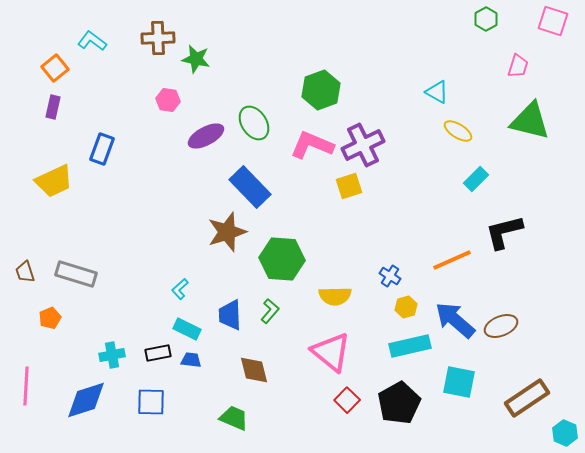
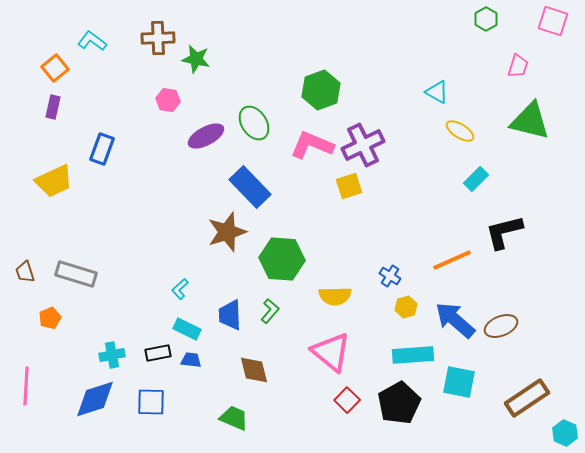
yellow ellipse at (458, 131): moved 2 px right
cyan rectangle at (410, 346): moved 3 px right, 9 px down; rotated 9 degrees clockwise
blue diamond at (86, 400): moved 9 px right, 1 px up
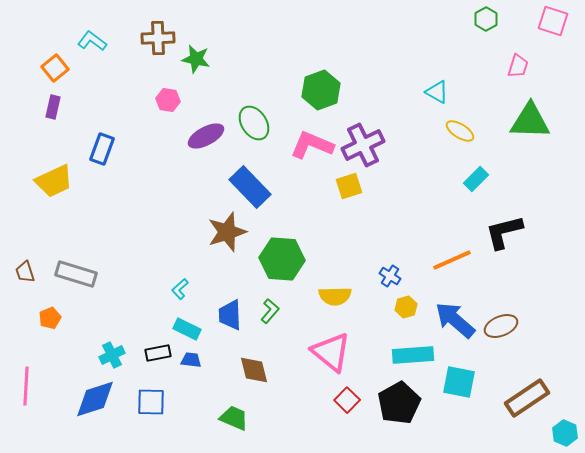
green triangle at (530, 121): rotated 12 degrees counterclockwise
cyan cross at (112, 355): rotated 15 degrees counterclockwise
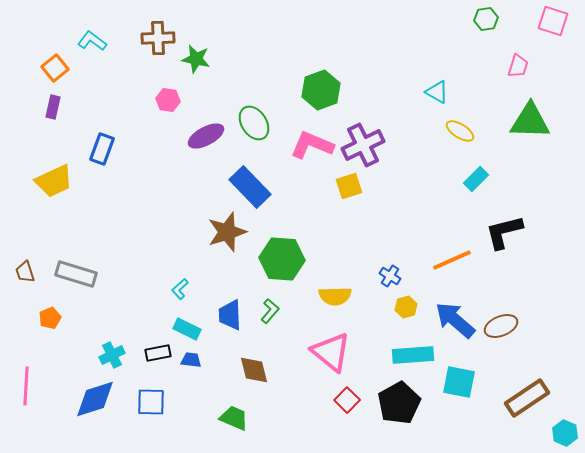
green hexagon at (486, 19): rotated 20 degrees clockwise
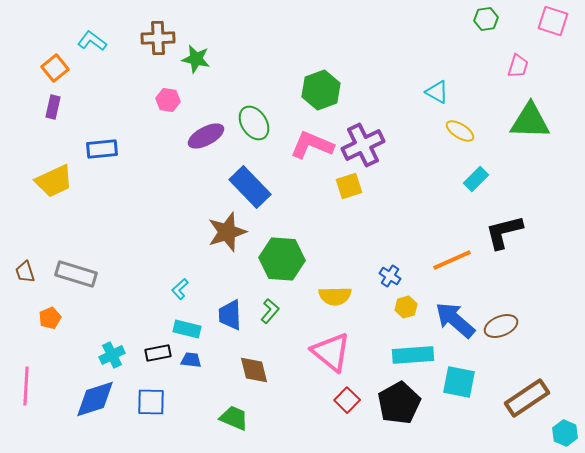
blue rectangle at (102, 149): rotated 64 degrees clockwise
cyan rectangle at (187, 329): rotated 12 degrees counterclockwise
